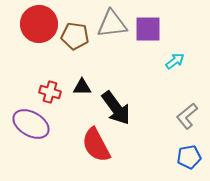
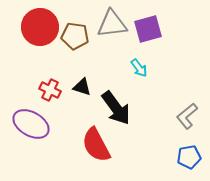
red circle: moved 1 px right, 3 px down
purple square: rotated 16 degrees counterclockwise
cyan arrow: moved 36 px left, 7 px down; rotated 90 degrees clockwise
black triangle: rotated 18 degrees clockwise
red cross: moved 2 px up; rotated 10 degrees clockwise
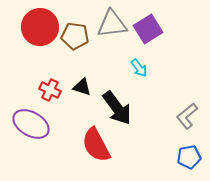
purple square: rotated 16 degrees counterclockwise
black arrow: moved 1 px right
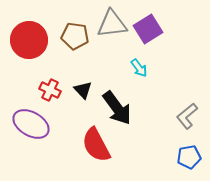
red circle: moved 11 px left, 13 px down
black triangle: moved 1 px right, 3 px down; rotated 30 degrees clockwise
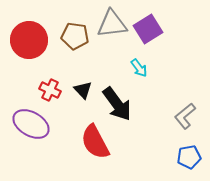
black arrow: moved 4 px up
gray L-shape: moved 2 px left
red semicircle: moved 1 px left, 3 px up
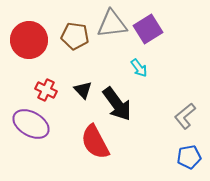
red cross: moved 4 px left
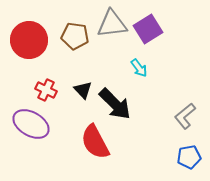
black arrow: moved 2 px left; rotated 9 degrees counterclockwise
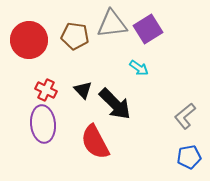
cyan arrow: rotated 18 degrees counterclockwise
purple ellipse: moved 12 px right; rotated 54 degrees clockwise
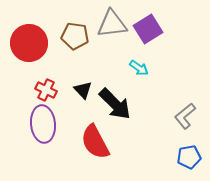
red circle: moved 3 px down
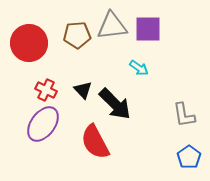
gray triangle: moved 2 px down
purple square: rotated 32 degrees clockwise
brown pentagon: moved 2 px right, 1 px up; rotated 12 degrees counterclockwise
gray L-shape: moved 1 px left, 1 px up; rotated 60 degrees counterclockwise
purple ellipse: rotated 42 degrees clockwise
blue pentagon: rotated 25 degrees counterclockwise
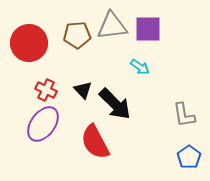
cyan arrow: moved 1 px right, 1 px up
